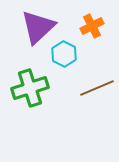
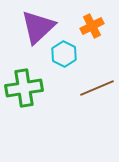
green cross: moved 6 px left; rotated 9 degrees clockwise
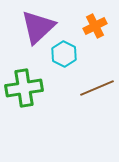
orange cross: moved 3 px right
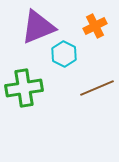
purple triangle: rotated 21 degrees clockwise
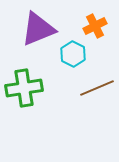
purple triangle: moved 2 px down
cyan hexagon: moved 9 px right
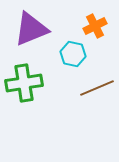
purple triangle: moved 7 px left
cyan hexagon: rotated 15 degrees counterclockwise
green cross: moved 5 px up
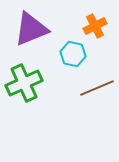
green cross: rotated 15 degrees counterclockwise
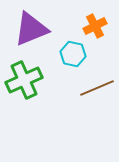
green cross: moved 3 px up
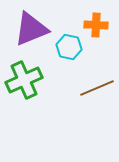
orange cross: moved 1 px right, 1 px up; rotated 30 degrees clockwise
cyan hexagon: moved 4 px left, 7 px up
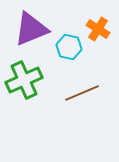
orange cross: moved 2 px right, 4 px down; rotated 30 degrees clockwise
brown line: moved 15 px left, 5 px down
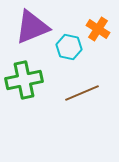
purple triangle: moved 1 px right, 2 px up
green cross: rotated 12 degrees clockwise
